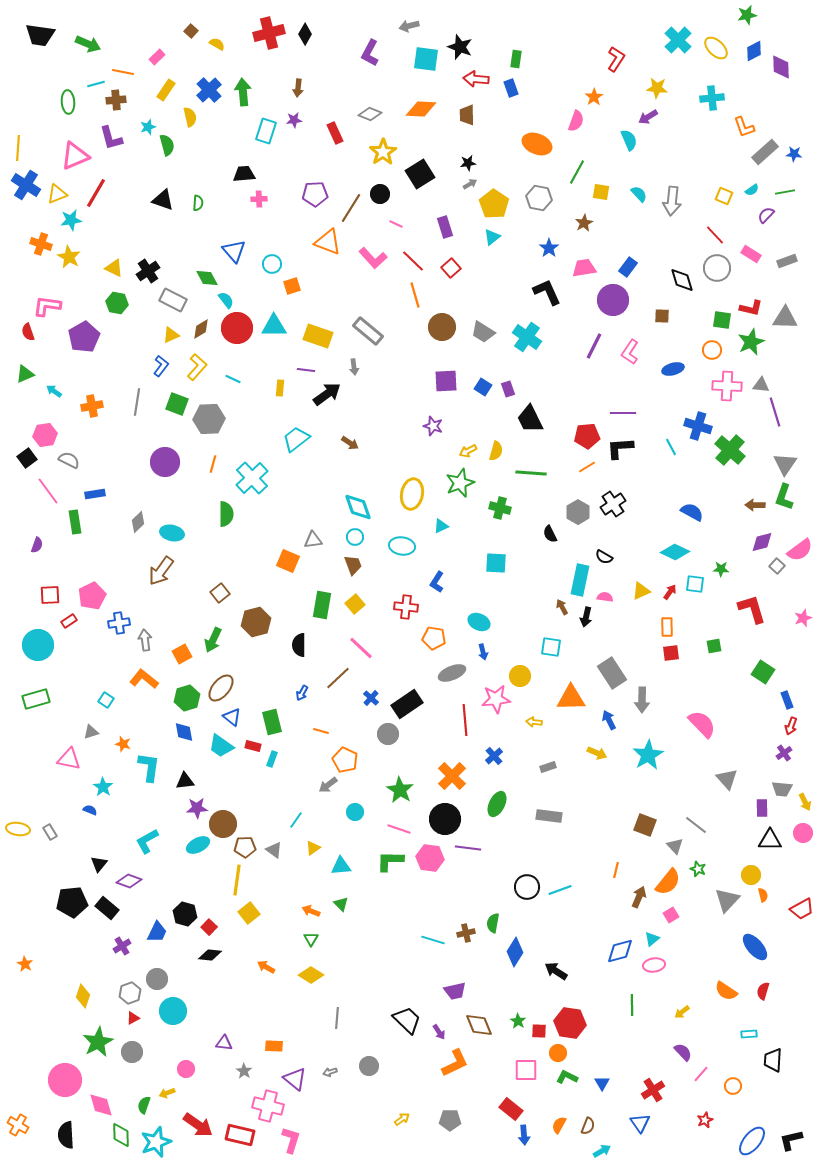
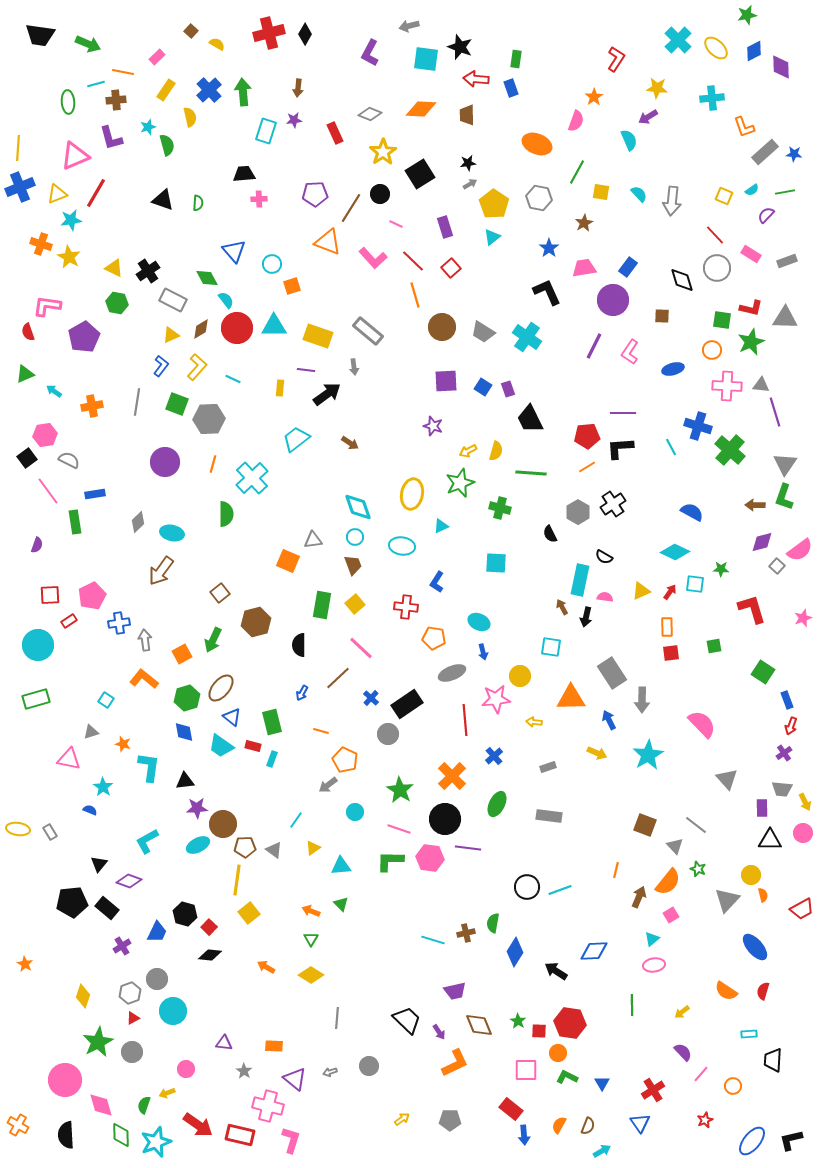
blue cross at (26, 185): moved 6 px left, 2 px down; rotated 36 degrees clockwise
blue diamond at (620, 951): moved 26 px left; rotated 12 degrees clockwise
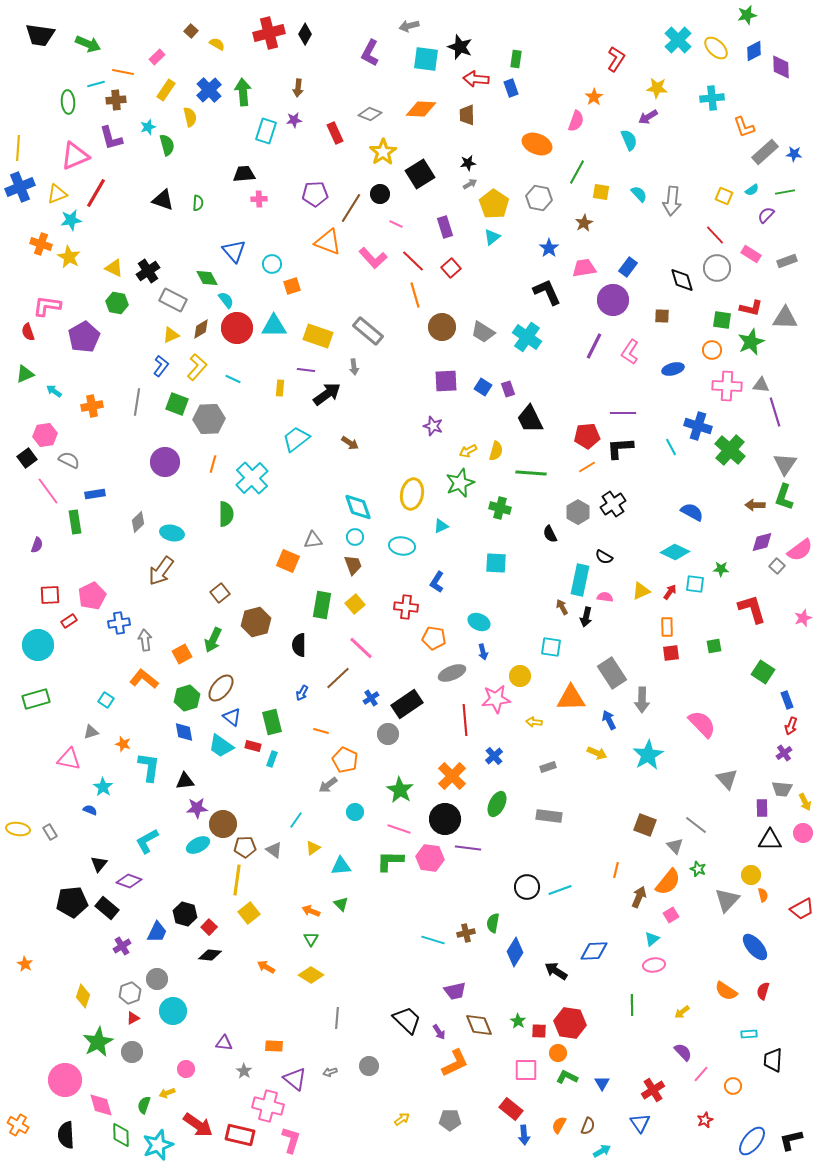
blue cross at (371, 698): rotated 14 degrees clockwise
cyan star at (156, 1142): moved 2 px right, 3 px down
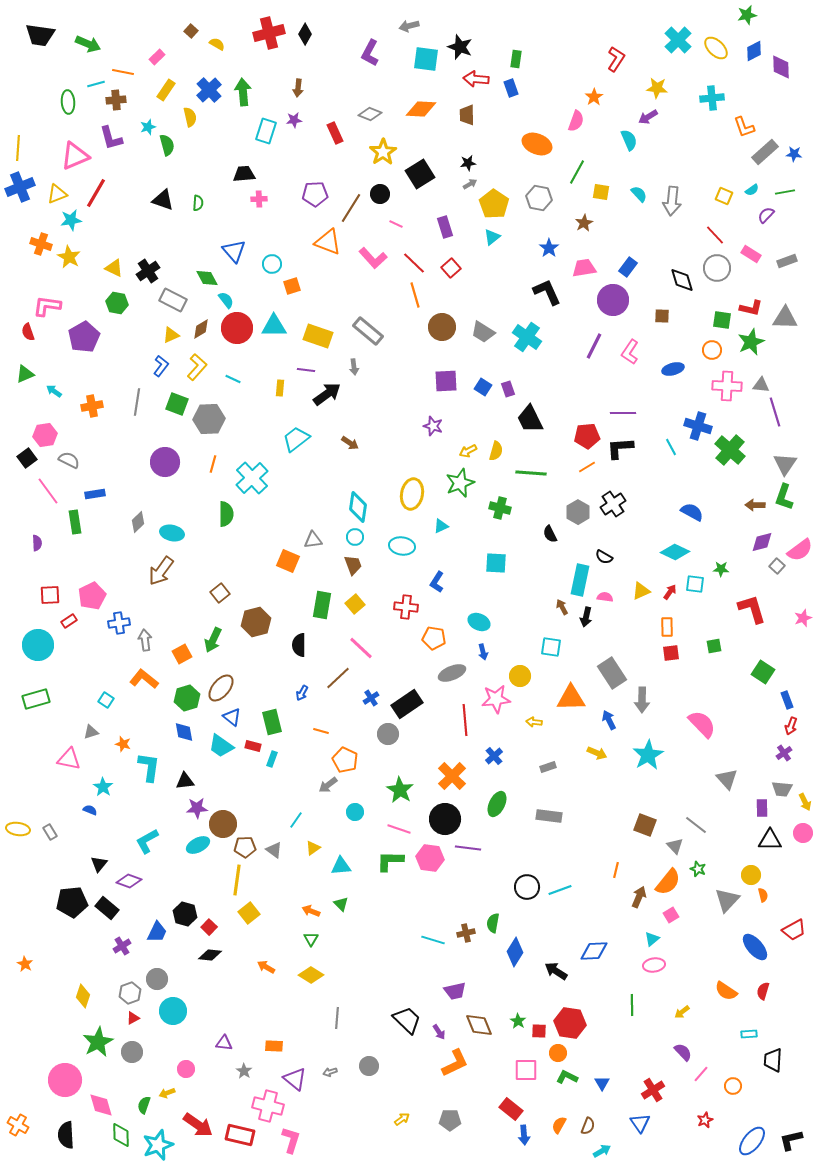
red line at (413, 261): moved 1 px right, 2 px down
cyan diamond at (358, 507): rotated 28 degrees clockwise
purple semicircle at (37, 545): moved 2 px up; rotated 21 degrees counterclockwise
red trapezoid at (802, 909): moved 8 px left, 21 px down
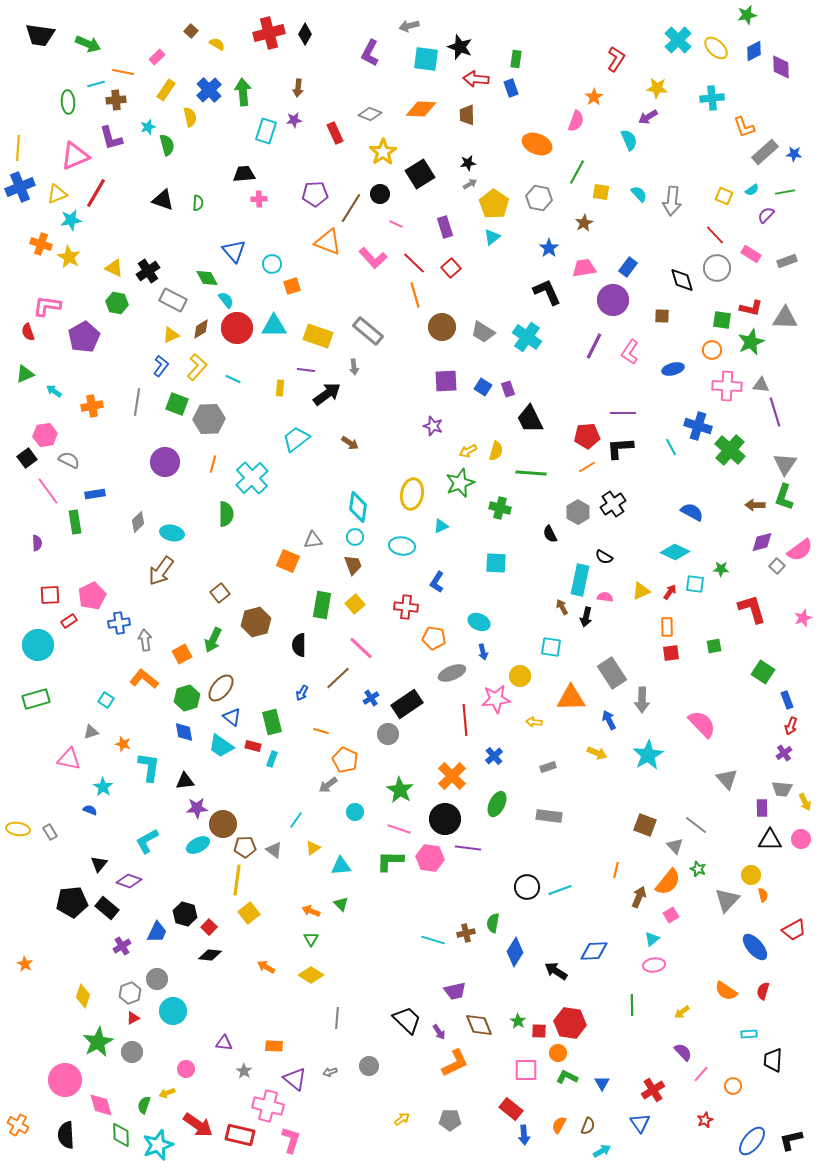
pink circle at (803, 833): moved 2 px left, 6 px down
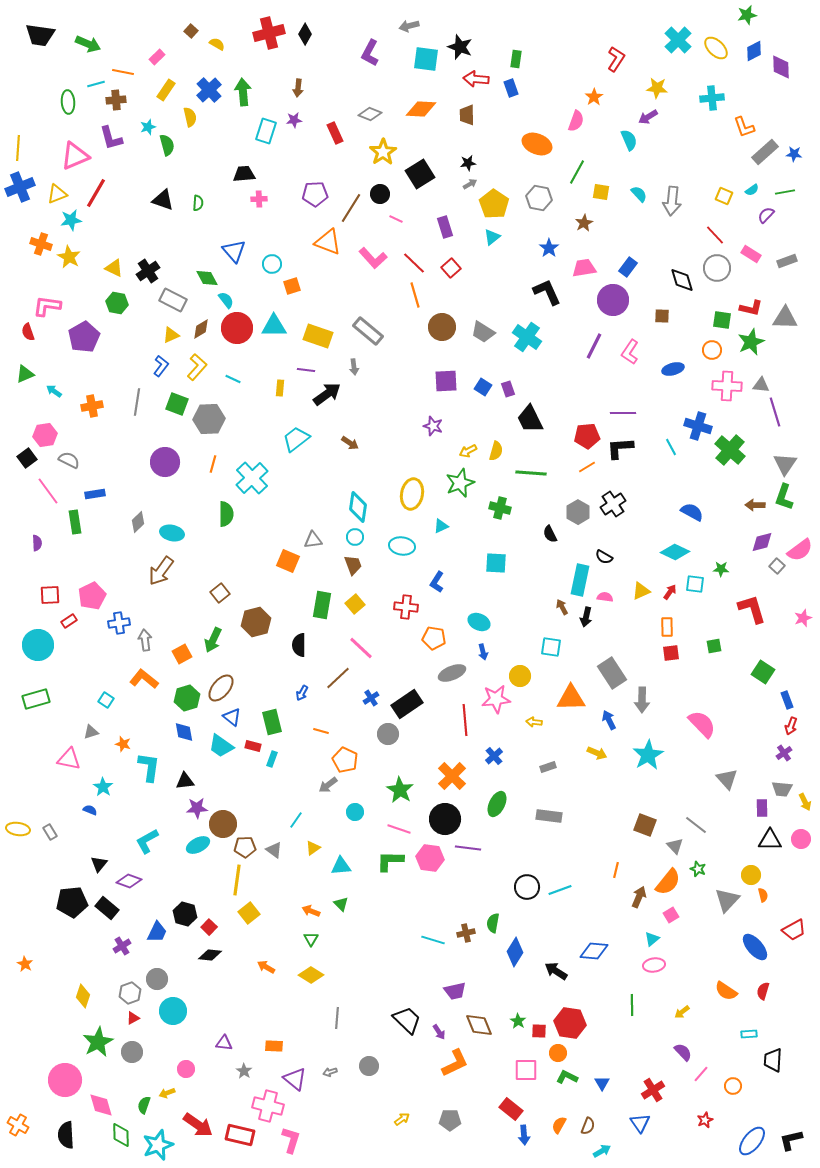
pink line at (396, 224): moved 5 px up
blue diamond at (594, 951): rotated 8 degrees clockwise
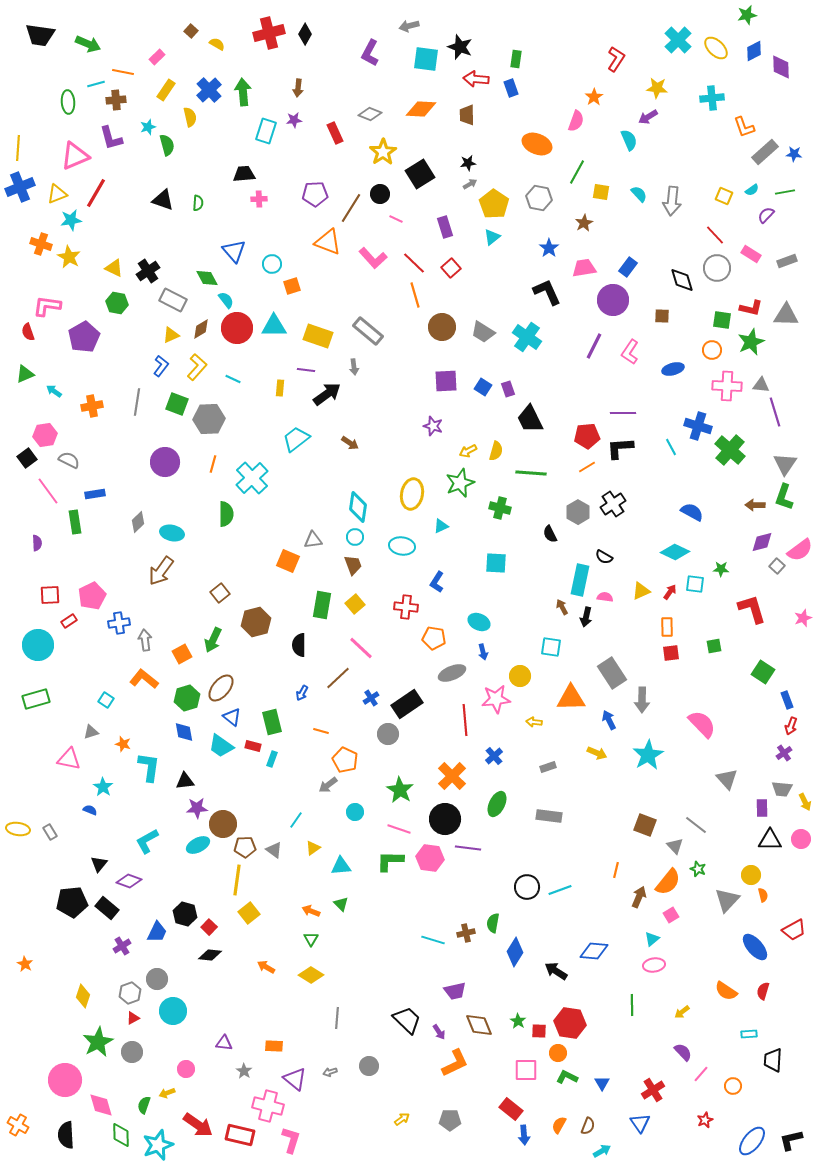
gray triangle at (785, 318): moved 1 px right, 3 px up
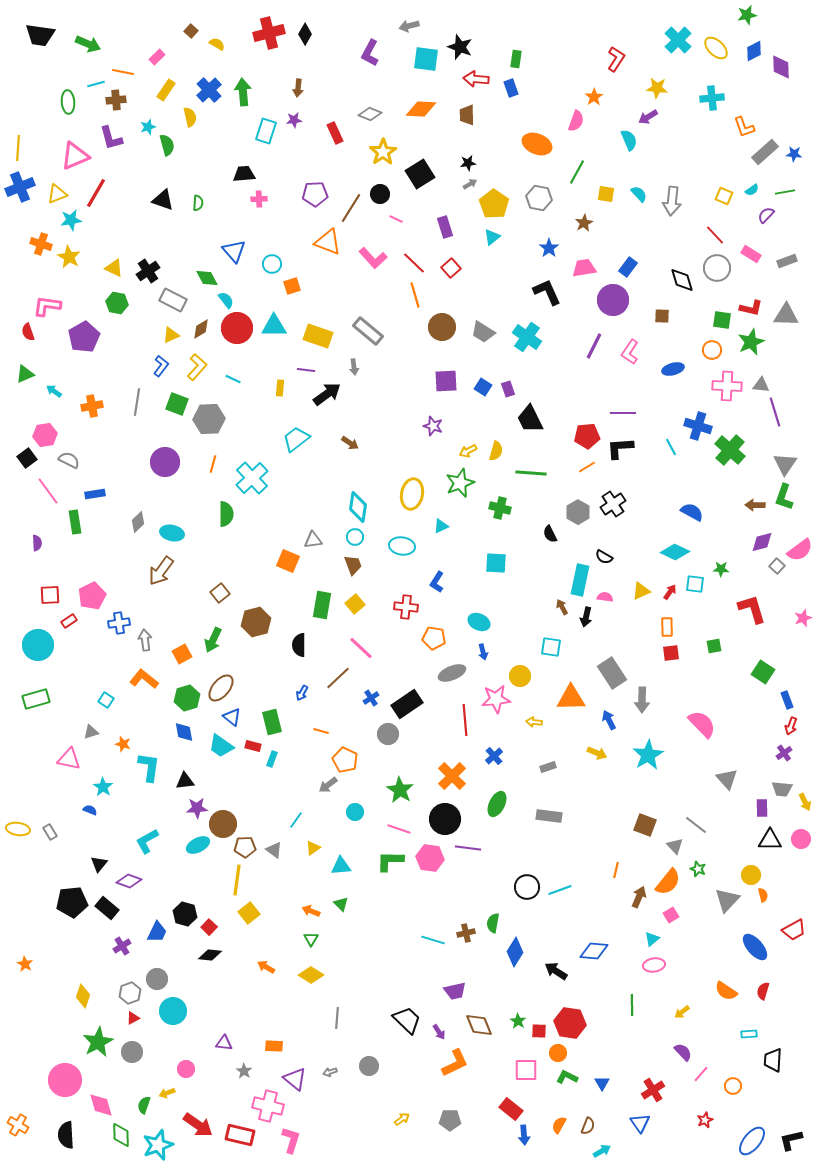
yellow square at (601, 192): moved 5 px right, 2 px down
